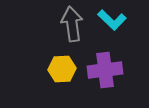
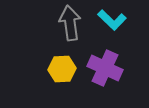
gray arrow: moved 2 px left, 1 px up
purple cross: moved 2 px up; rotated 32 degrees clockwise
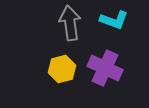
cyan L-shape: moved 2 px right; rotated 24 degrees counterclockwise
yellow hexagon: rotated 12 degrees counterclockwise
